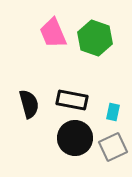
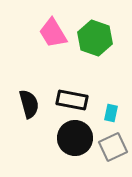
pink trapezoid: rotated 8 degrees counterclockwise
cyan rectangle: moved 2 px left, 1 px down
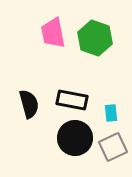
pink trapezoid: rotated 20 degrees clockwise
cyan rectangle: rotated 18 degrees counterclockwise
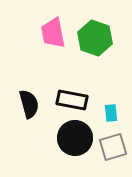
gray square: rotated 8 degrees clockwise
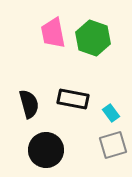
green hexagon: moved 2 px left
black rectangle: moved 1 px right, 1 px up
cyan rectangle: rotated 30 degrees counterclockwise
black circle: moved 29 px left, 12 px down
gray square: moved 2 px up
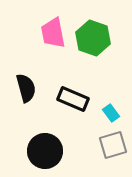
black rectangle: rotated 12 degrees clockwise
black semicircle: moved 3 px left, 16 px up
black circle: moved 1 px left, 1 px down
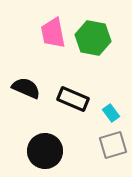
green hexagon: rotated 8 degrees counterclockwise
black semicircle: rotated 52 degrees counterclockwise
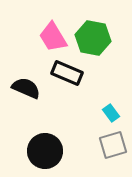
pink trapezoid: moved 4 px down; rotated 20 degrees counterclockwise
black rectangle: moved 6 px left, 26 px up
